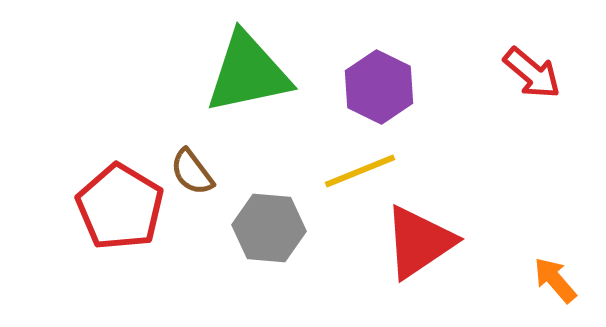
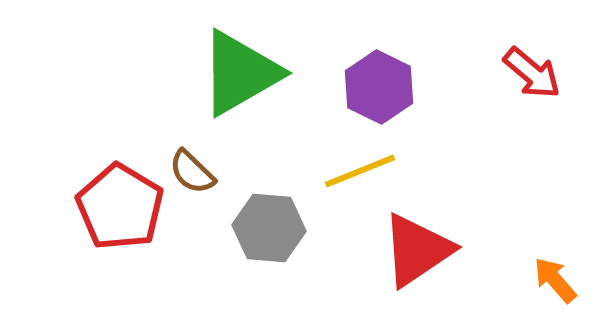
green triangle: moved 8 px left; rotated 18 degrees counterclockwise
brown semicircle: rotated 9 degrees counterclockwise
red triangle: moved 2 px left, 8 px down
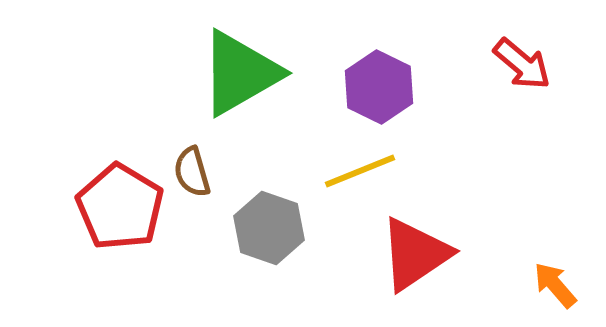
red arrow: moved 10 px left, 9 px up
brown semicircle: rotated 30 degrees clockwise
gray hexagon: rotated 14 degrees clockwise
red triangle: moved 2 px left, 4 px down
orange arrow: moved 5 px down
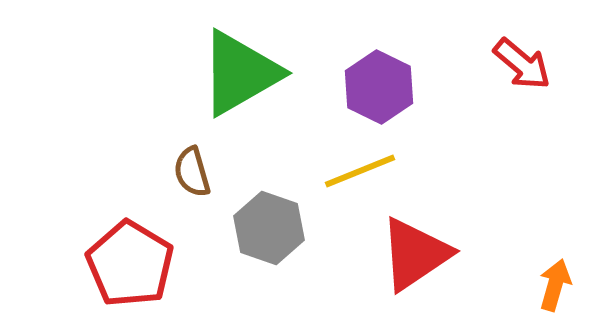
red pentagon: moved 10 px right, 57 px down
orange arrow: rotated 57 degrees clockwise
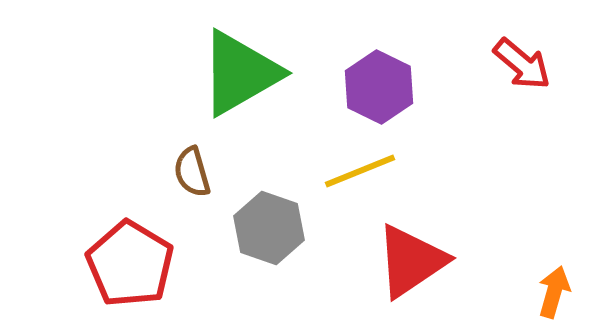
red triangle: moved 4 px left, 7 px down
orange arrow: moved 1 px left, 7 px down
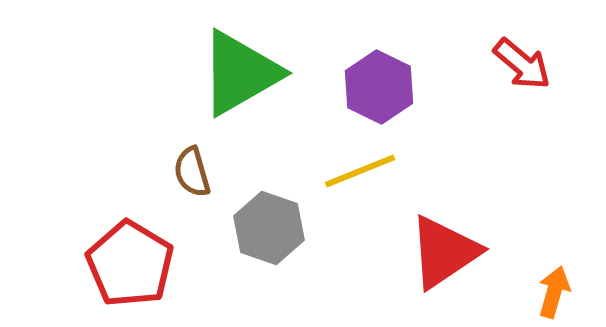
red triangle: moved 33 px right, 9 px up
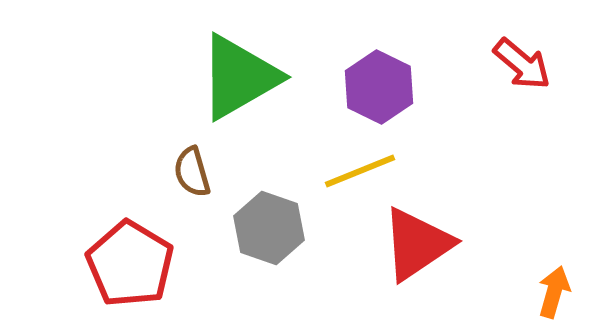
green triangle: moved 1 px left, 4 px down
red triangle: moved 27 px left, 8 px up
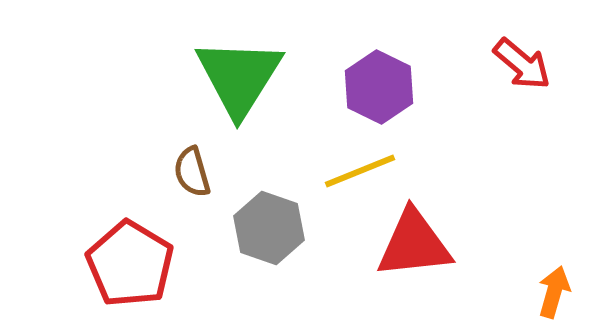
green triangle: rotated 28 degrees counterclockwise
red triangle: moved 3 px left; rotated 28 degrees clockwise
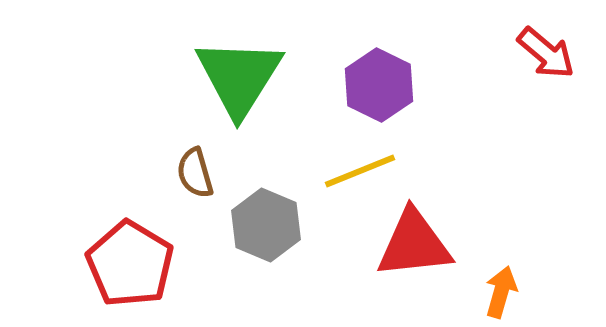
red arrow: moved 24 px right, 11 px up
purple hexagon: moved 2 px up
brown semicircle: moved 3 px right, 1 px down
gray hexagon: moved 3 px left, 3 px up; rotated 4 degrees clockwise
orange arrow: moved 53 px left
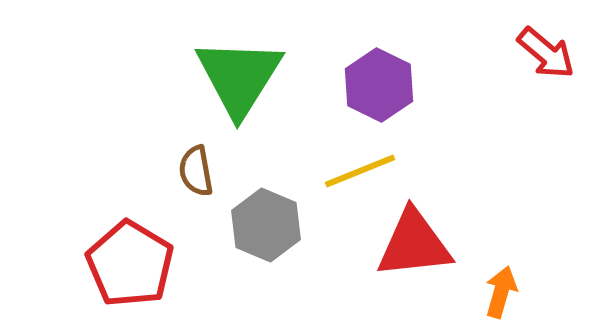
brown semicircle: moved 1 px right, 2 px up; rotated 6 degrees clockwise
